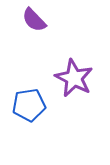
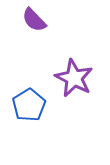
blue pentagon: rotated 24 degrees counterclockwise
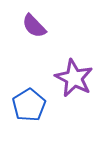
purple semicircle: moved 6 px down
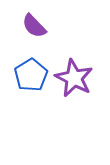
blue pentagon: moved 2 px right, 30 px up
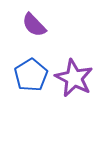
purple semicircle: moved 1 px up
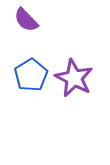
purple semicircle: moved 8 px left, 5 px up
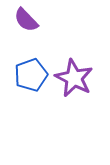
blue pentagon: rotated 12 degrees clockwise
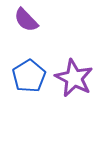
blue pentagon: moved 2 px left, 1 px down; rotated 12 degrees counterclockwise
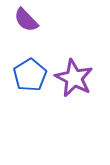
blue pentagon: moved 1 px right, 1 px up
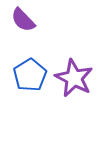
purple semicircle: moved 3 px left
